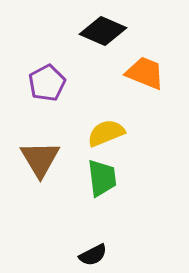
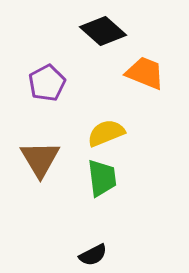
black diamond: rotated 18 degrees clockwise
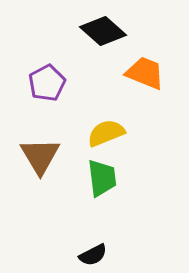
brown triangle: moved 3 px up
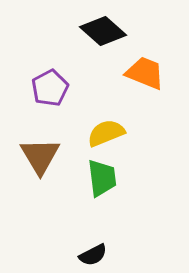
purple pentagon: moved 3 px right, 5 px down
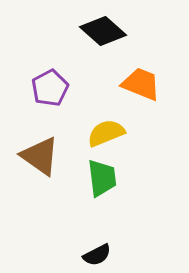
orange trapezoid: moved 4 px left, 11 px down
brown triangle: rotated 24 degrees counterclockwise
black semicircle: moved 4 px right
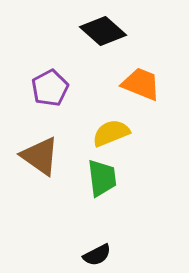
yellow semicircle: moved 5 px right
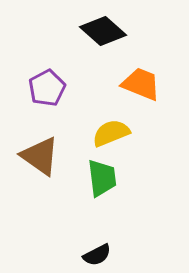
purple pentagon: moved 3 px left
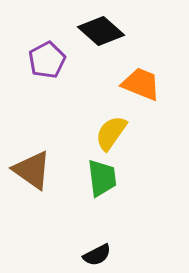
black diamond: moved 2 px left
purple pentagon: moved 28 px up
yellow semicircle: rotated 33 degrees counterclockwise
brown triangle: moved 8 px left, 14 px down
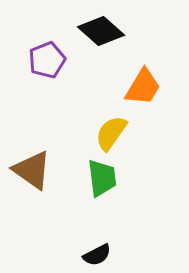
purple pentagon: rotated 6 degrees clockwise
orange trapezoid: moved 2 px right, 3 px down; rotated 99 degrees clockwise
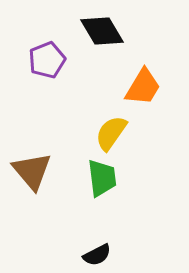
black diamond: moved 1 px right; rotated 18 degrees clockwise
brown triangle: moved 1 px down; rotated 15 degrees clockwise
